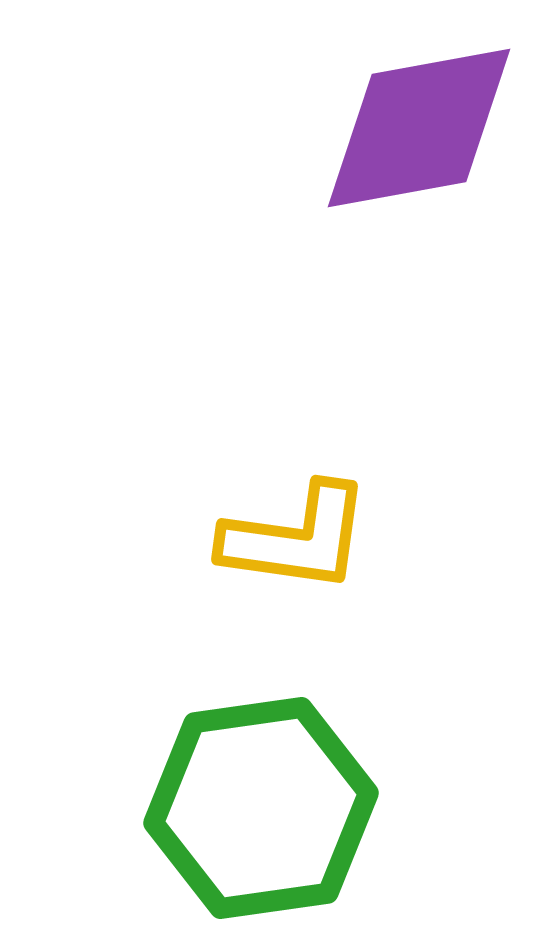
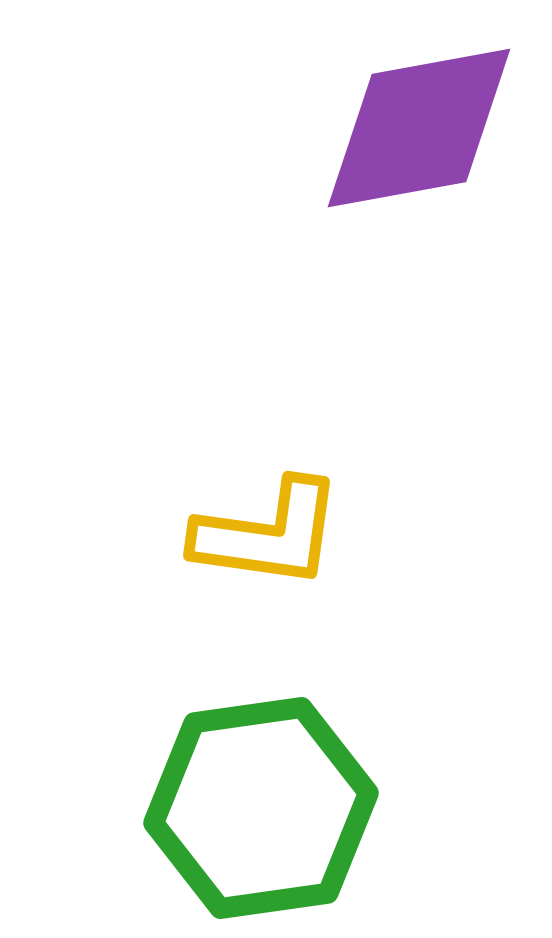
yellow L-shape: moved 28 px left, 4 px up
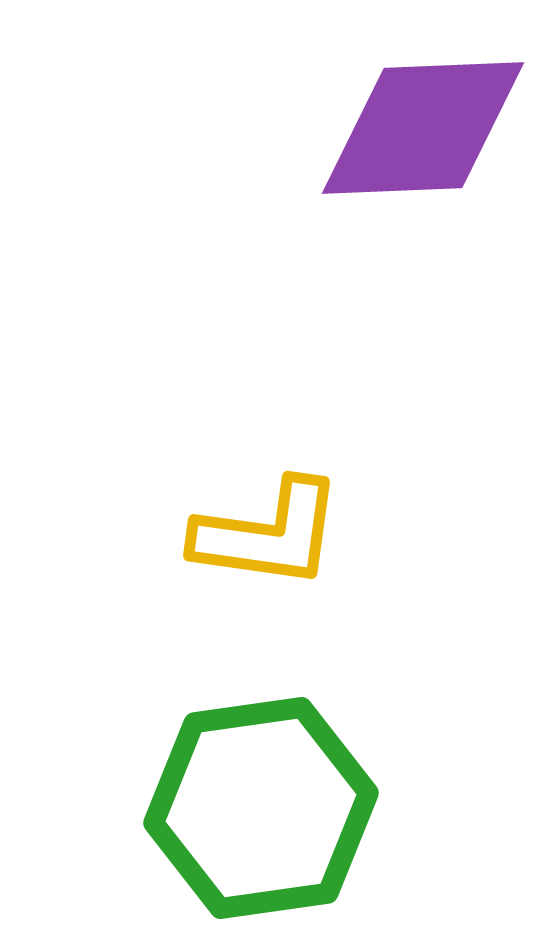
purple diamond: moved 4 px right; rotated 8 degrees clockwise
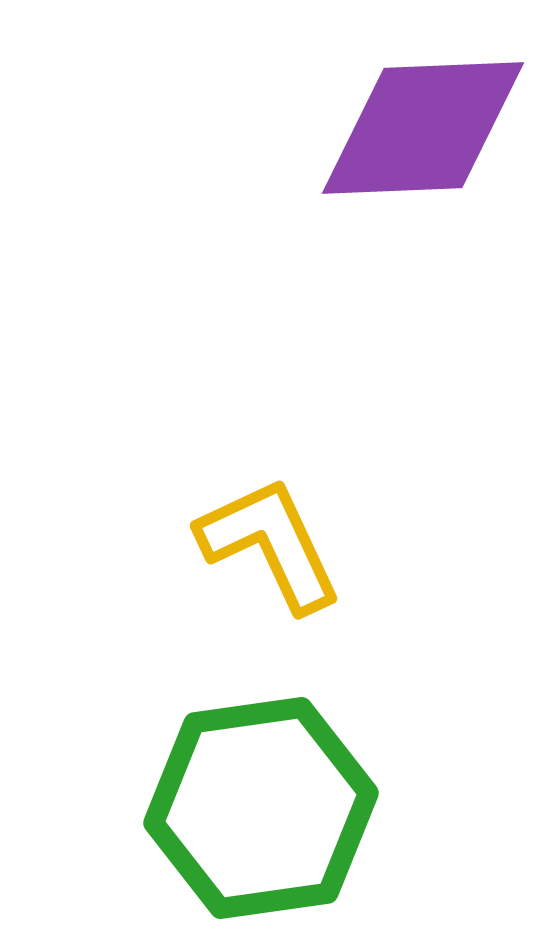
yellow L-shape: moved 2 px right, 10 px down; rotated 123 degrees counterclockwise
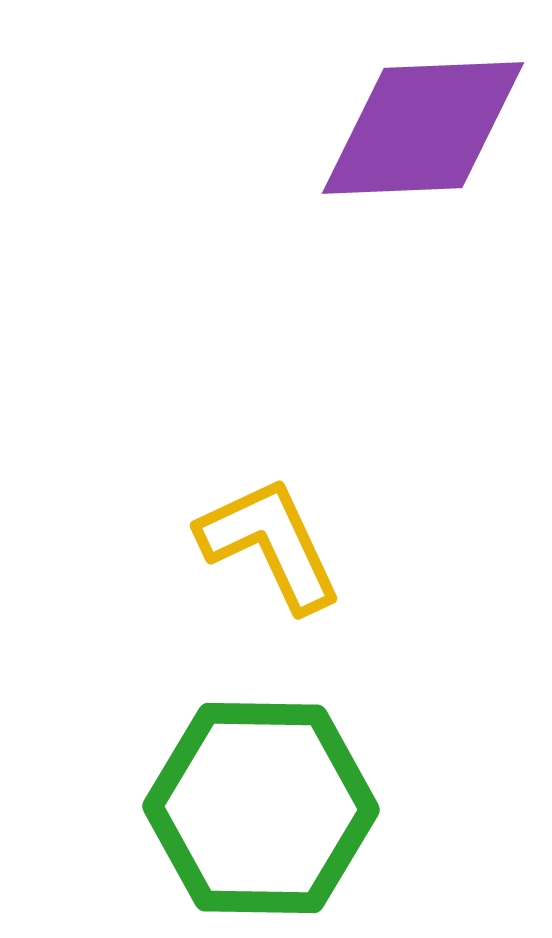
green hexagon: rotated 9 degrees clockwise
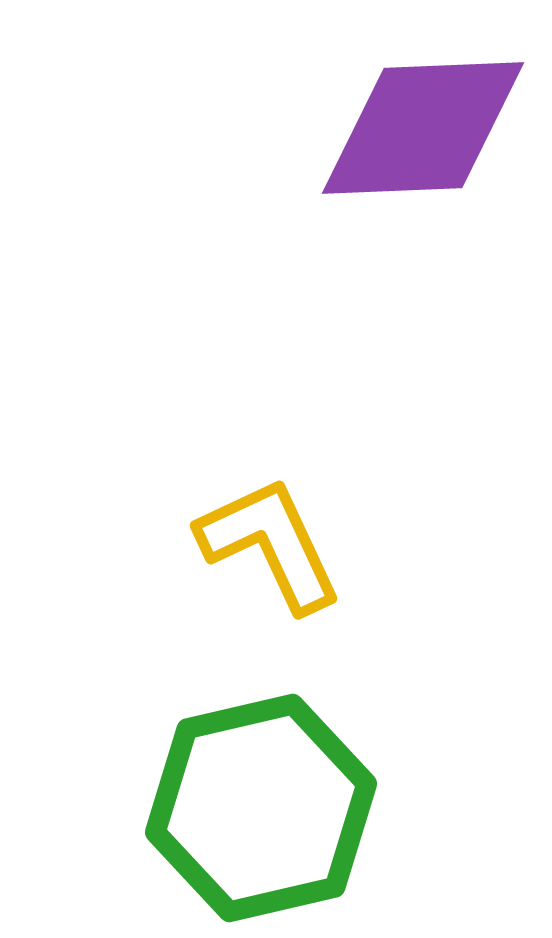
green hexagon: rotated 14 degrees counterclockwise
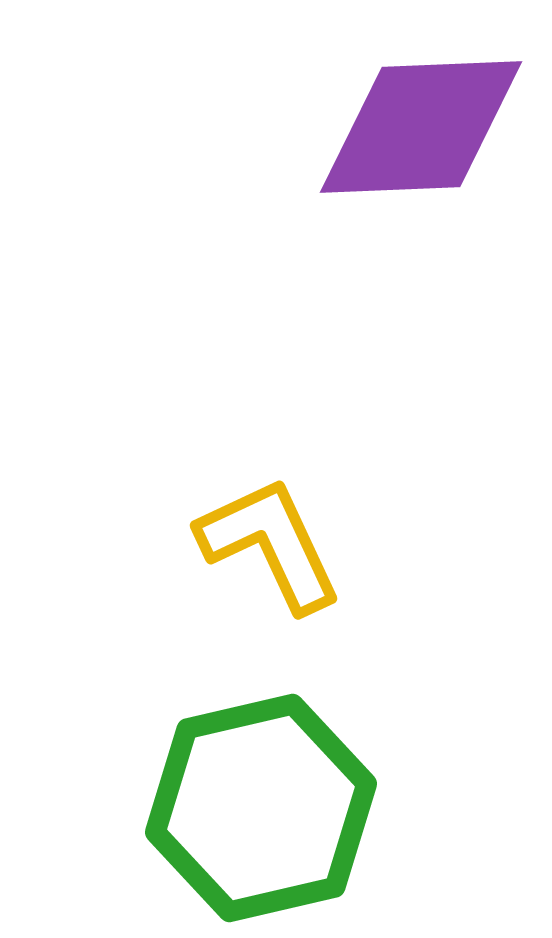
purple diamond: moved 2 px left, 1 px up
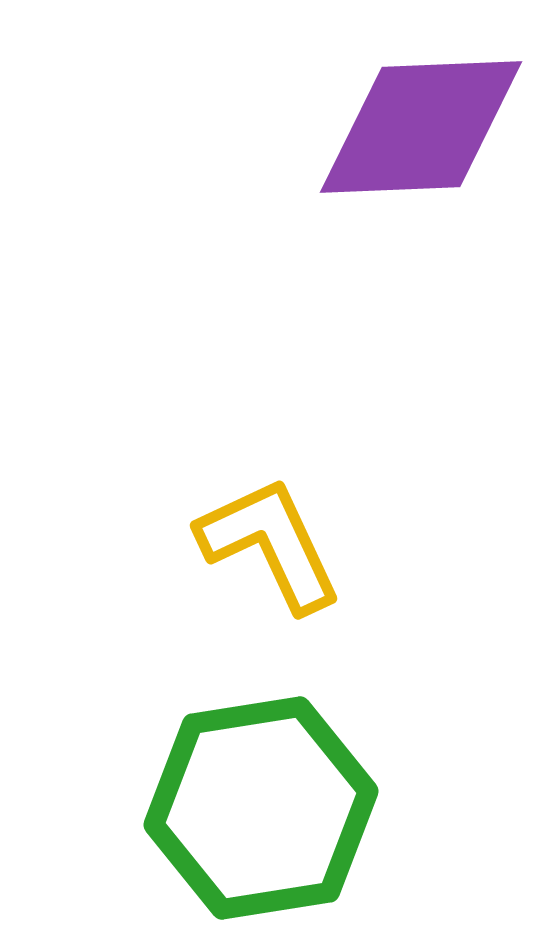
green hexagon: rotated 4 degrees clockwise
